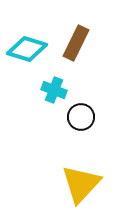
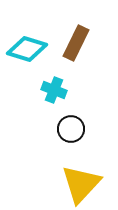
black circle: moved 10 px left, 12 px down
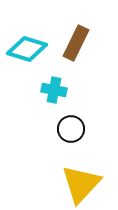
cyan cross: rotated 10 degrees counterclockwise
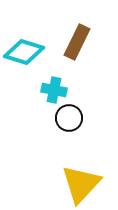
brown rectangle: moved 1 px right, 1 px up
cyan diamond: moved 3 px left, 3 px down
black circle: moved 2 px left, 11 px up
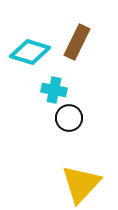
cyan diamond: moved 6 px right
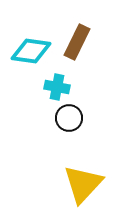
cyan diamond: moved 1 px right, 1 px up; rotated 9 degrees counterclockwise
cyan cross: moved 3 px right, 3 px up
yellow triangle: moved 2 px right
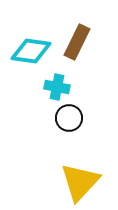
yellow triangle: moved 3 px left, 2 px up
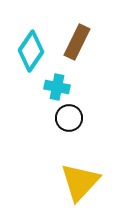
cyan diamond: rotated 63 degrees counterclockwise
